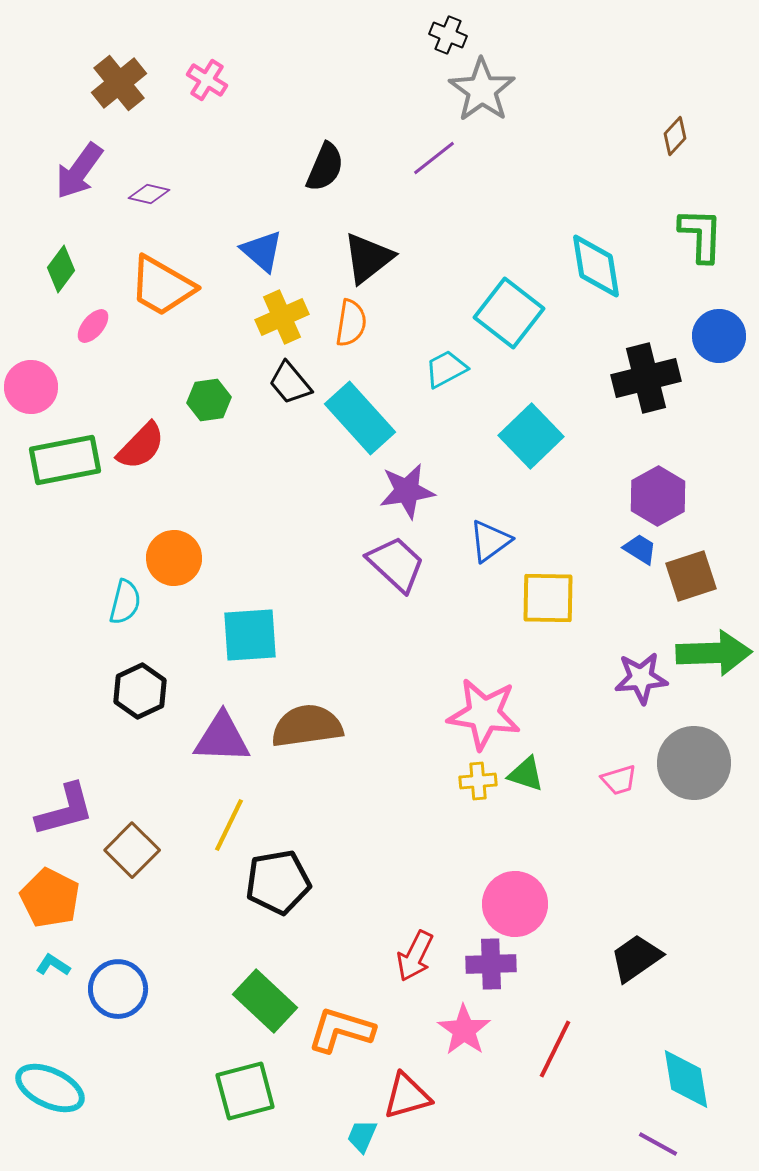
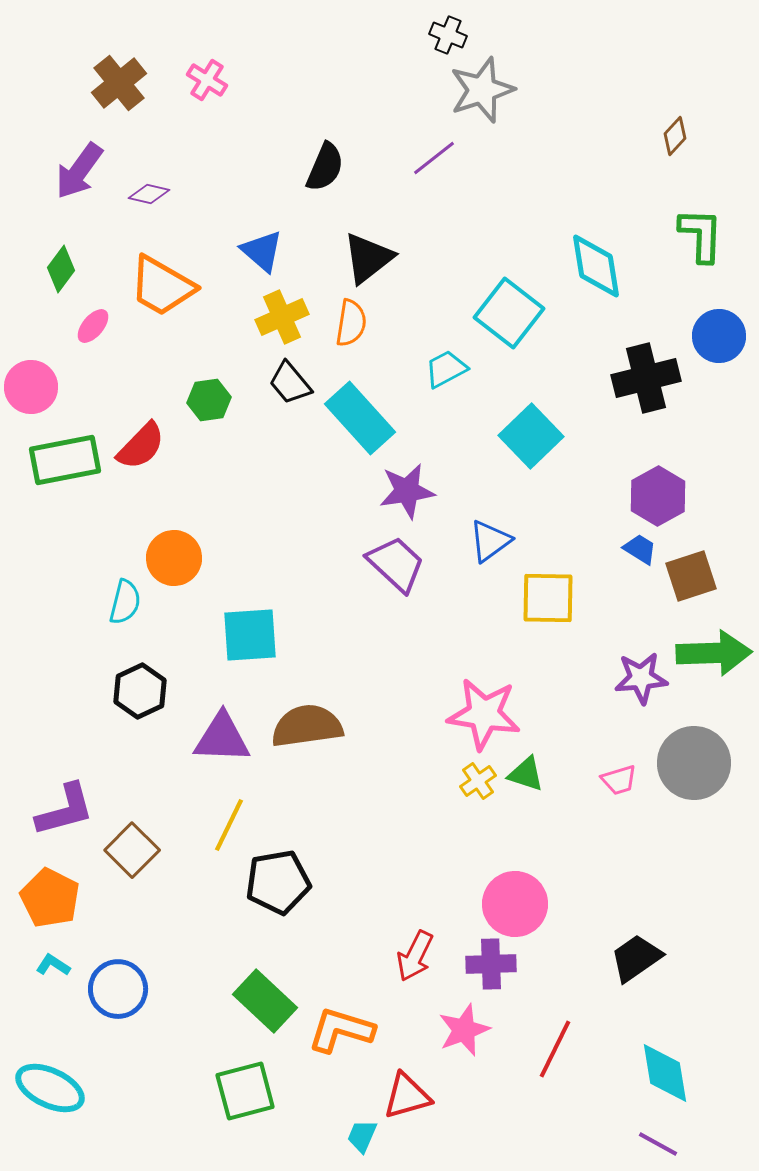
gray star at (482, 90): rotated 18 degrees clockwise
yellow cross at (478, 781): rotated 30 degrees counterclockwise
pink star at (464, 1030): rotated 16 degrees clockwise
cyan diamond at (686, 1079): moved 21 px left, 6 px up
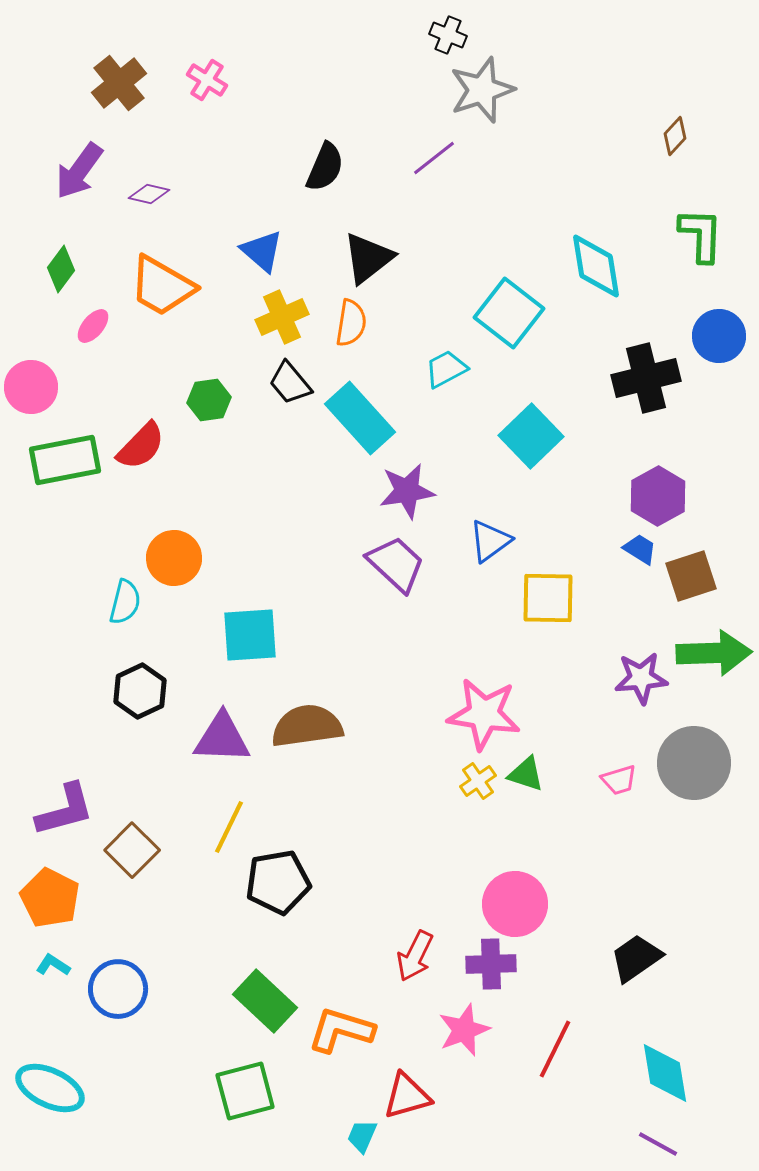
yellow line at (229, 825): moved 2 px down
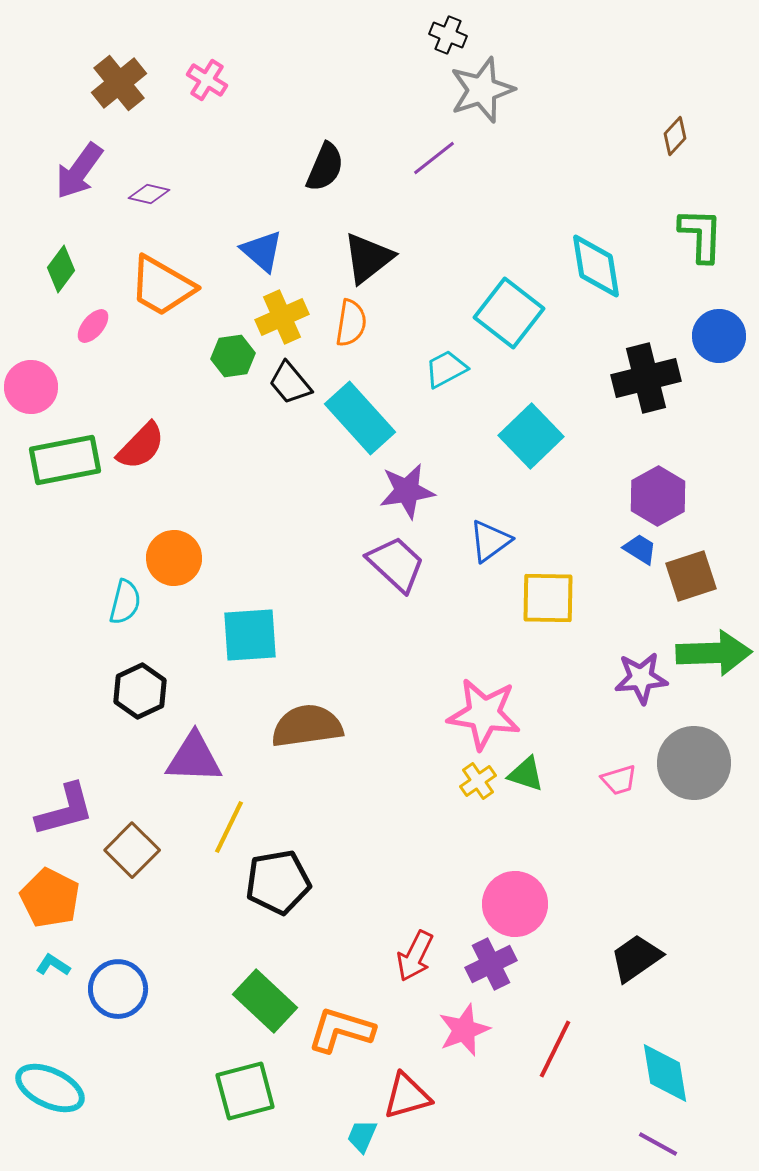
green hexagon at (209, 400): moved 24 px right, 44 px up
purple triangle at (222, 738): moved 28 px left, 20 px down
purple cross at (491, 964): rotated 24 degrees counterclockwise
